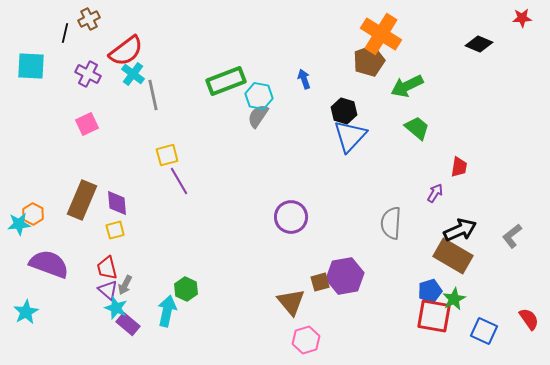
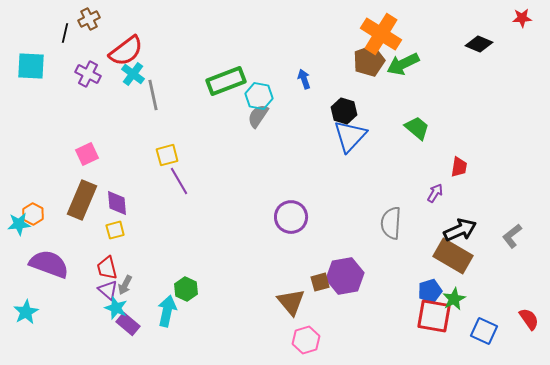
green arrow at (407, 86): moved 4 px left, 22 px up
pink square at (87, 124): moved 30 px down
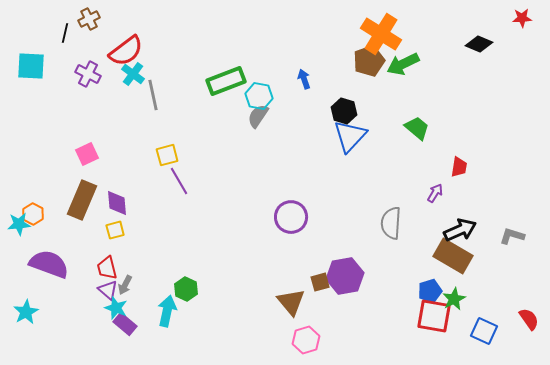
gray L-shape at (512, 236): rotated 55 degrees clockwise
purple rectangle at (128, 324): moved 3 px left
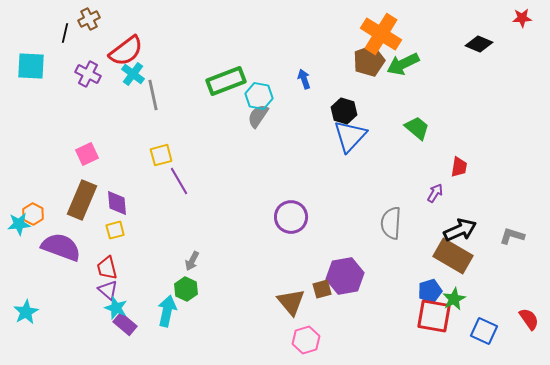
yellow square at (167, 155): moved 6 px left
purple semicircle at (49, 264): moved 12 px right, 17 px up
brown square at (320, 282): moved 2 px right, 7 px down
gray arrow at (125, 285): moved 67 px right, 24 px up
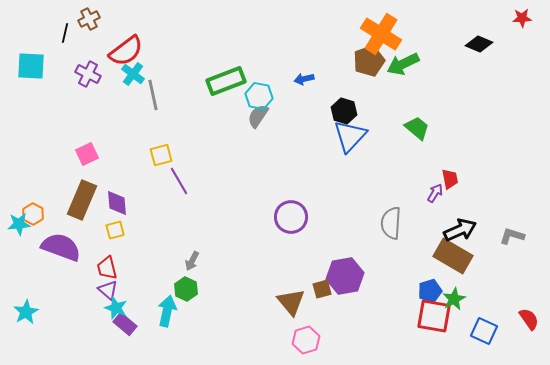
blue arrow at (304, 79): rotated 84 degrees counterclockwise
red trapezoid at (459, 167): moved 9 px left, 12 px down; rotated 20 degrees counterclockwise
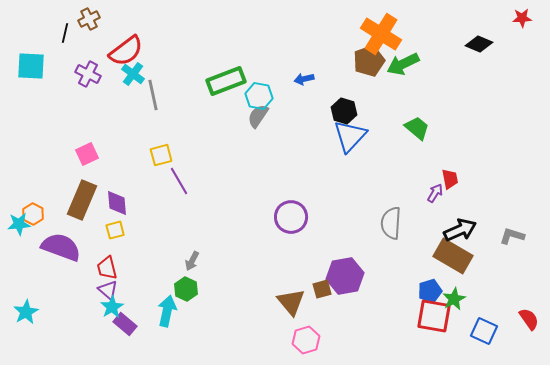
cyan star at (116, 308): moved 4 px left, 1 px up; rotated 20 degrees clockwise
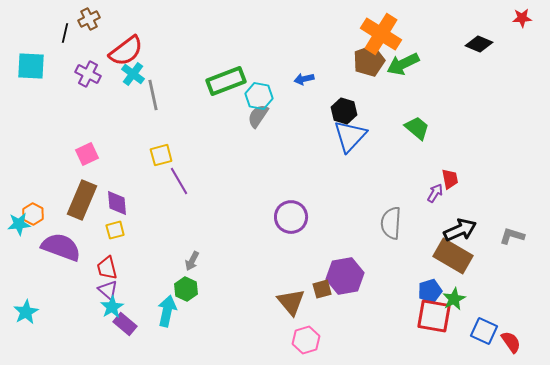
red semicircle at (529, 319): moved 18 px left, 23 px down
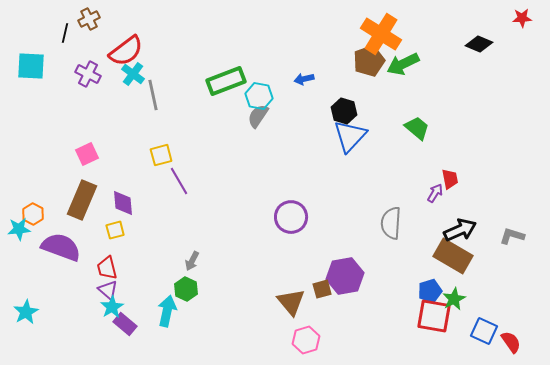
purple diamond at (117, 203): moved 6 px right
cyan star at (19, 224): moved 5 px down
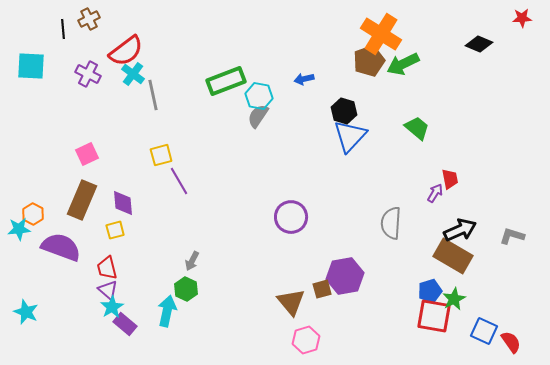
black line at (65, 33): moved 2 px left, 4 px up; rotated 18 degrees counterclockwise
cyan star at (26, 312): rotated 20 degrees counterclockwise
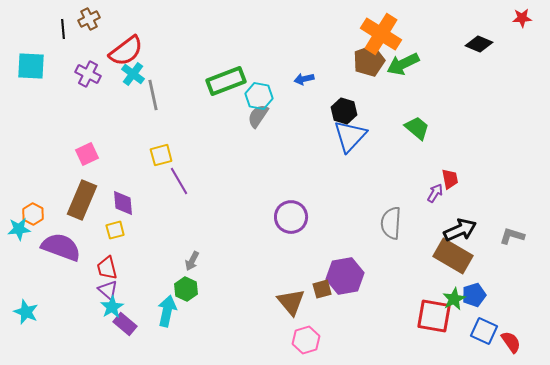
blue pentagon at (430, 291): moved 44 px right, 4 px down
